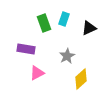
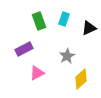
green rectangle: moved 5 px left, 2 px up
purple rectangle: moved 2 px left; rotated 36 degrees counterclockwise
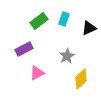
green rectangle: rotated 72 degrees clockwise
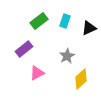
cyan rectangle: moved 1 px right, 2 px down
purple rectangle: rotated 12 degrees counterclockwise
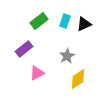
black triangle: moved 5 px left, 4 px up
yellow diamond: moved 3 px left; rotated 10 degrees clockwise
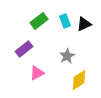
cyan rectangle: rotated 40 degrees counterclockwise
yellow diamond: moved 1 px right, 1 px down
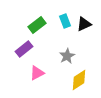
green rectangle: moved 2 px left, 4 px down
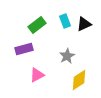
purple rectangle: rotated 24 degrees clockwise
pink triangle: moved 2 px down
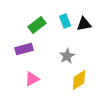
black triangle: rotated 14 degrees clockwise
pink triangle: moved 5 px left, 4 px down
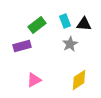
black triangle: rotated 14 degrees clockwise
purple rectangle: moved 2 px left, 3 px up
gray star: moved 3 px right, 12 px up
pink triangle: moved 2 px right, 1 px down
